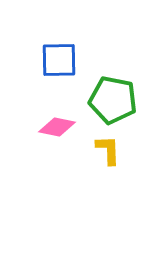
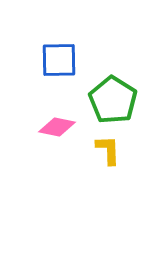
green pentagon: rotated 21 degrees clockwise
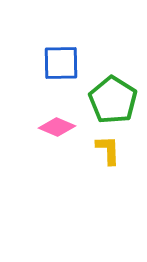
blue square: moved 2 px right, 3 px down
pink diamond: rotated 12 degrees clockwise
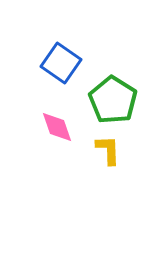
blue square: rotated 36 degrees clockwise
pink diamond: rotated 48 degrees clockwise
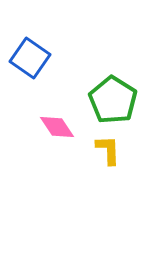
blue square: moved 31 px left, 5 px up
pink diamond: rotated 15 degrees counterclockwise
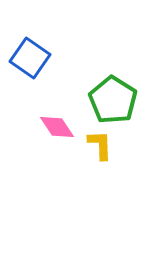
yellow L-shape: moved 8 px left, 5 px up
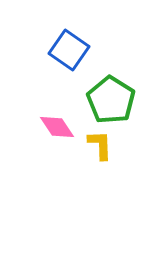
blue square: moved 39 px right, 8 px up
green pentagon: moved 2 px left
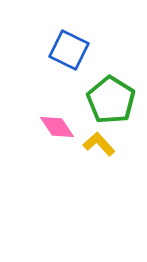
blue square: rotated 9 degrees counterclockwise
yellow L-shape: moved 1 px left, 1 px up; rotated 40 degrees counterclockwise
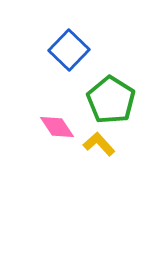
blue square: rotated 18 degrees clockwise
